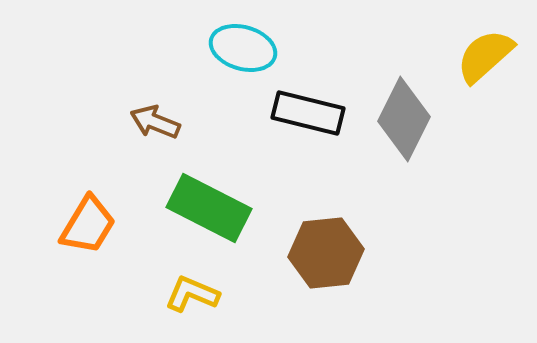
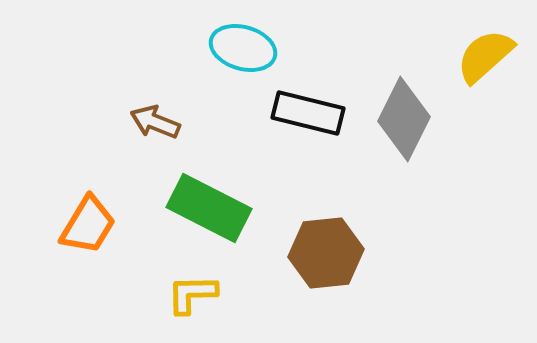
yellow L-shape: rotated 24 degrees counterclockwise
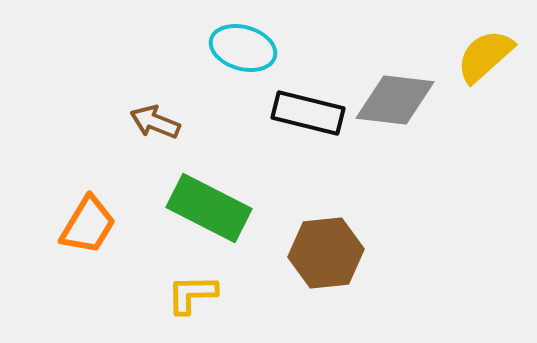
gray diamond: moved 9 px left, 19 px up; rotated 70 degrees clockwise
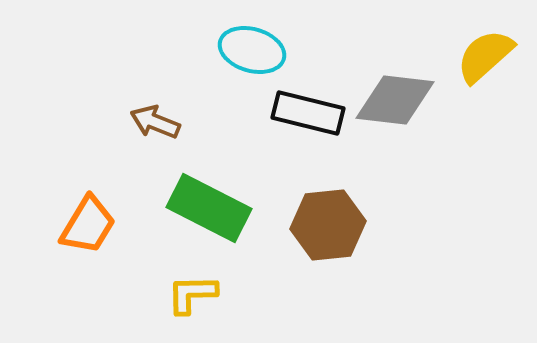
cyan ellipse: moved 9 px right, 2 px down
brown hexagon: moved 2 px right, 28 px up
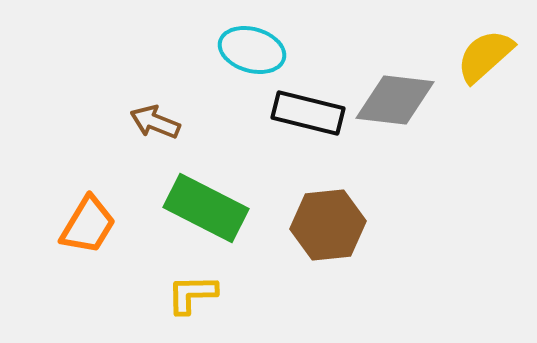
green rectangle: moved 3 px left
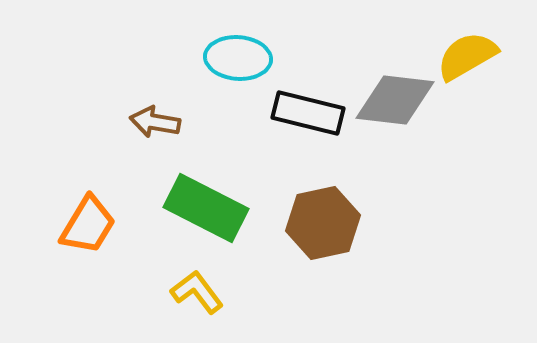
cyan ellipse: moved 14 px left, 8 px down; rotated 12 degrees counterclockwise
yellow semicircle: moved 18 px left; rotated 12 degrees clockwise
brown arrow: rotated 12 degrees counterclockwise
brown hexagon: moved 5 px left, 2 px up; rotated 6 degrees counterclockwise
yellow L-shape: moved 5 px right, 2 px up; rotated 54 degrees clockwise
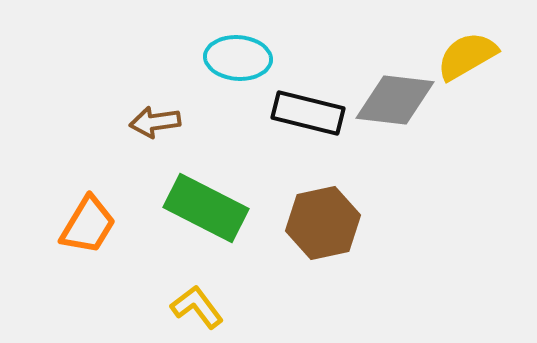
brown arrow: rotated 18 degrees counterclockwise
yellow L-shape: moved 15 px down
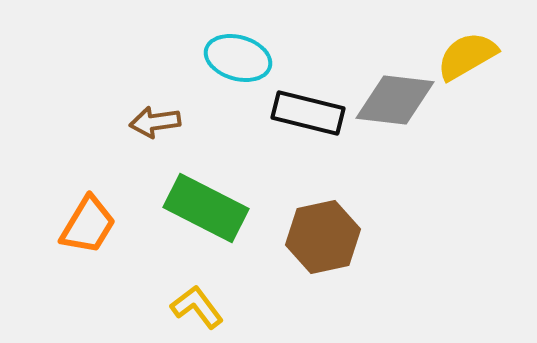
cyan ellipse: rotated 12 degrees clockwise
brown hexagon: moved 14 px down
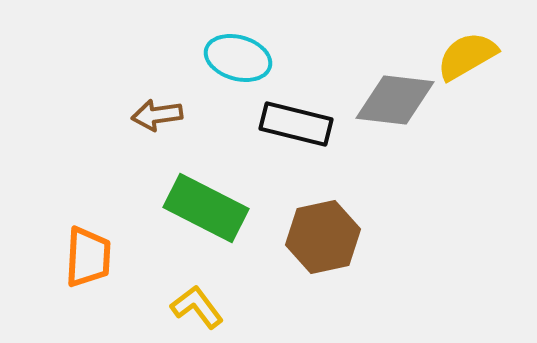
black rectangle: moved 12 px left, 11 px down
brown arrow: moved 2 px right, 7 px up
orange trapezoid: moved 32 px down; rotated 28 degrees counterclockwise
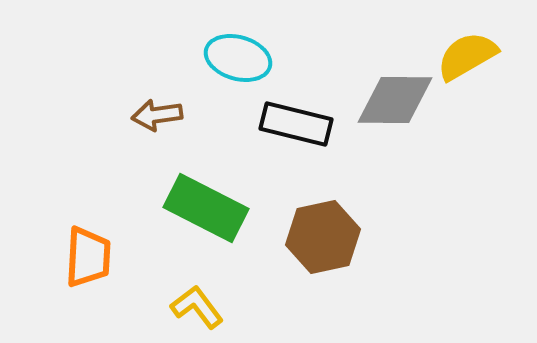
gray diamond: rotated 6 degrees counterclockwise
